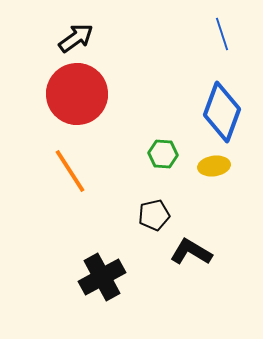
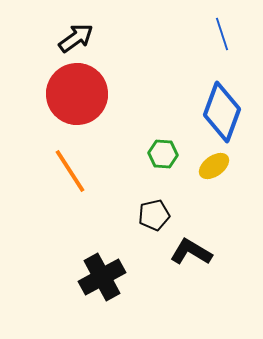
yellow ellipse: rotated 28 degrees counterclockwise
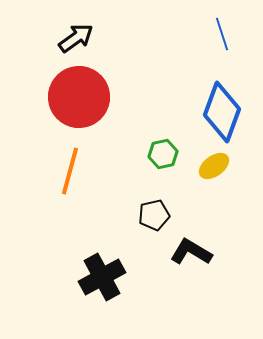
red circle: moved 2 px right, 3 px down
green hexagon: rotated 16 degrees counterclockwise
orange line: rotated 48 degrees clockwise
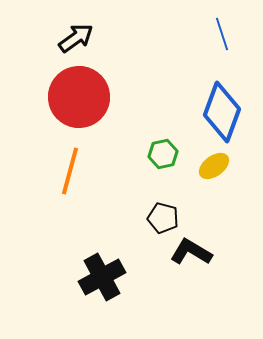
black pentagon: moved 9 px right, 3 px down; rotated 28 degrees clockwise
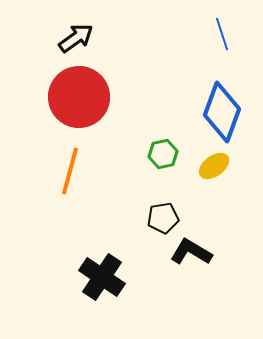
black pentagon: rotated 24 degrees counterclockwise
black cross: rotated 27 degrees counterclockwise
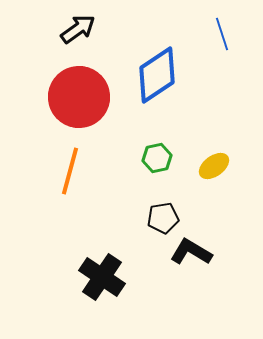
black arrow: moved 2 px right, 9 px up
blue diamond: moved 65 px left, 37 px up; rotated 36 degrees clockwise
green hexagon: moved 6 px left, 4 px down
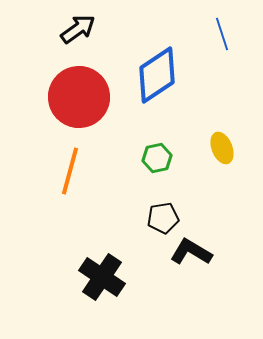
yellow ellipse: moved 8 px right, 18 px up; rotated 76 degrees counterclockwise
